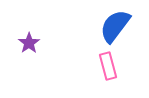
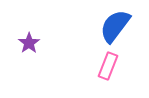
pink rectangle: rotated 36 degrees clockwise
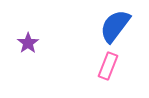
purple star: moved 1 px left
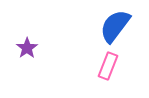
purple star: moved 1 px left, 5 px down
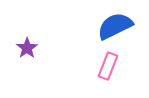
blue semicircle: rotated 27 degrees clockwise
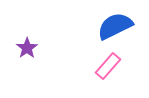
pink rectangle: rotated 20 degrees clockwise
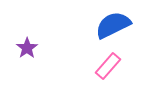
blue semicircle: moved 2 px left, 1 px up
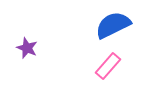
purple star: rotated 15 degrees counterclockwise
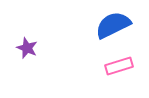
pink rectangle: moved 11 px right; rotated 32 degrees clockwise
